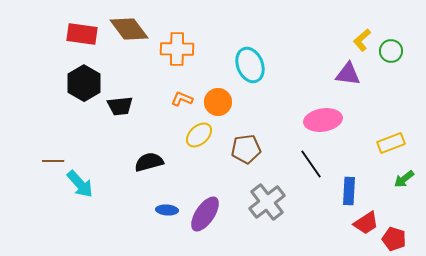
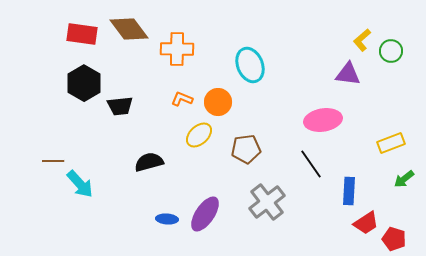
blue ellipse: moved 9 px down
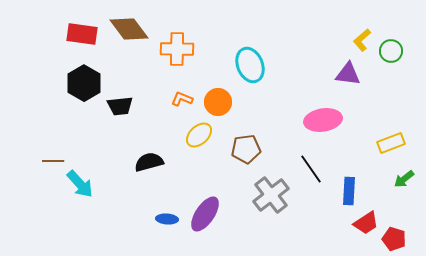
black line: moved 5 px down
gray cross: moved 4 px right, 7 px up
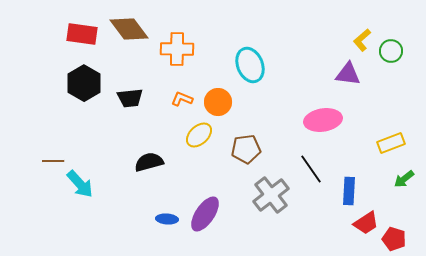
black trapezoid: moved 10 px right, 8 px up
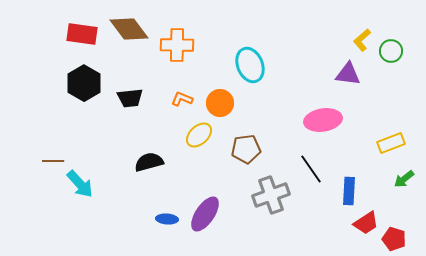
orange cross: moved 4 px up
orange circle: moved 2 px right, 1 px down
gray cross: rotated 18 degrees clockwise
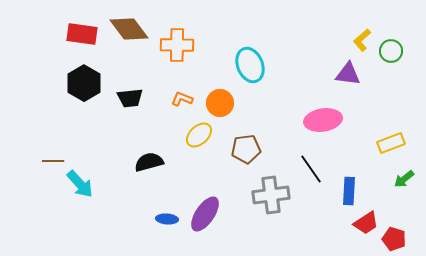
gray cross: rotated 12 degrees clockwise
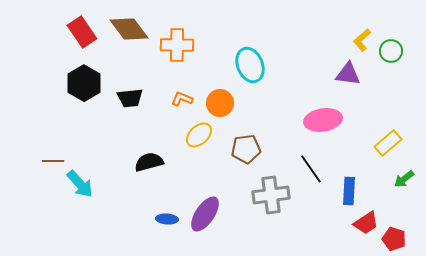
red rectangle: moved 2 px up; rotated 48 degrees clockwise
yellow rectangle: moved 3 px left; rotated 20 degrees counterclockwise
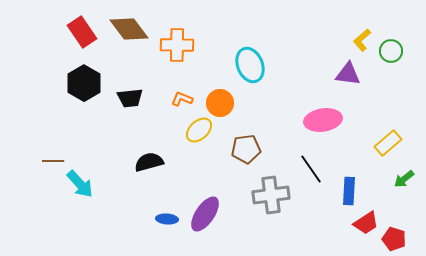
yellow ellipse: moved 5 px up
